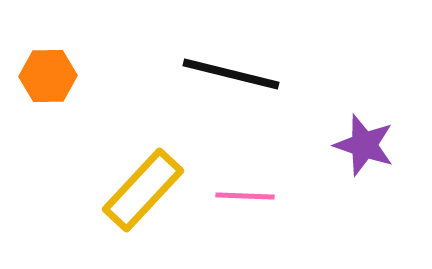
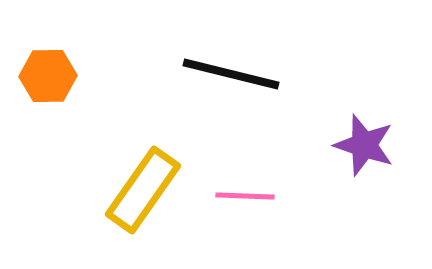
yellow rectangle: rotated 8 degrees counterclockwise
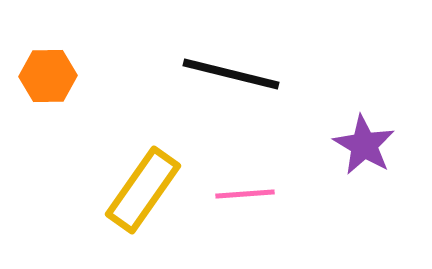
purple star: rotated 12 degrees clockwise
pink line: moved 2 px up; rotated 6 degrees counterclockwise
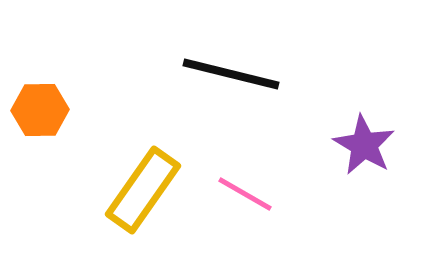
orange hexagon: moved 8 px left, 34 px down
pink line: rotated 34 degrees clockwise
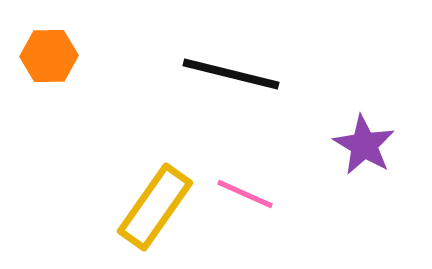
orange hexagon: moved 9 px right, 54 px up
yellow rectangle: moved 12 px right, 17 px down
pink line: rotated 6 degrees counterclockwise
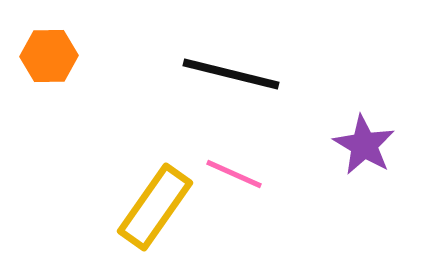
pink line: moved 11 px left, 20 px up
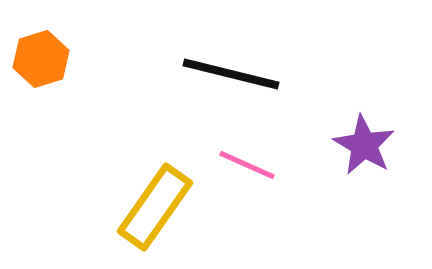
orange hexagon: moved 8 px left, 3 px down; rotated 16 degrees counterclockwise
pink line: moved 13 px right, 9 px up
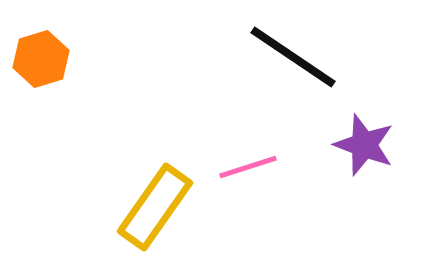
black line: moved 62 px right, 17 px up; rotated 20 degrees clockwise
purple star: rotated 10 degrees counterclockwise
pink line: moved 1 px right, 2 px down; rotated 42 degrees counterclockwise
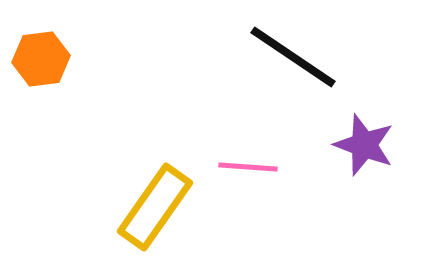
orange hexagon: rotated 10 degrees clockwise
pink line: rotated 22 degrees clockwise
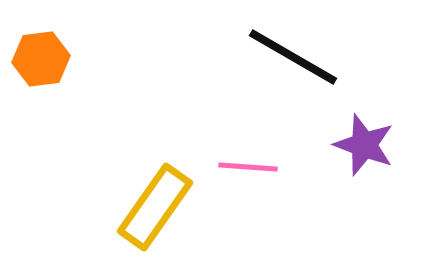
black line: rotated 4 degrees counterclockwise
